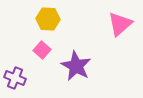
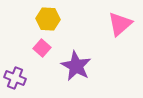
pink square: moved 2 px up
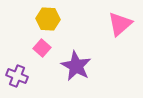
purple cross: moved 2 px right, 2 px up
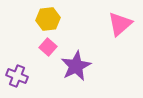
yellow hexagon: rotated 10 degrees counterclockwise
pink square: moved 6 px right, 1 px up
purple star: rotated 16 degrees clockwise
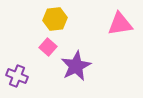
yellow hexagon: moved 7 px right
pink triangle: rotated 32 degrees clockwise
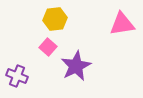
pink triangle: moved 2 px right
